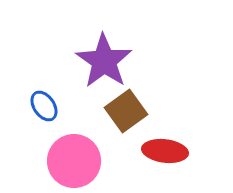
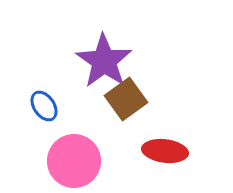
brown square: moved 12 px up
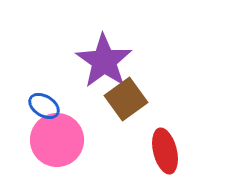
blue ellipse: rotated 24 degrees counterclockwise
red ellipse: rotated 69 degrees clockwise
pink circle: moved 17 px left, 21 px up
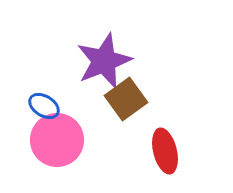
purple star: rotated 16 degrees clockwise
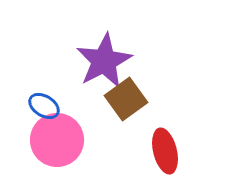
purple star: rotated 6 degrees counterclockwise
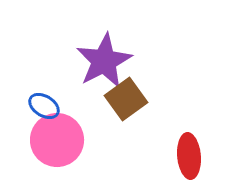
red ellipse: moved 24 px right, 5 px down; rotated 9 degrees clockwise
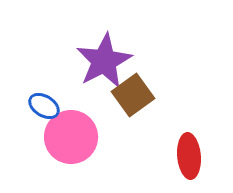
brown square: moved 7 px right, 4 px up
pink circle: moved 14 px right, 3 px up
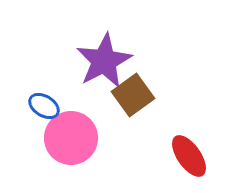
pink circle: moved 1 px down
red ellipse: rotated 30 degrees counterclockwise
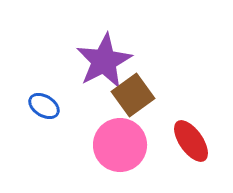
pink circle: moved 49 px right, 7 px down
red ellipse: moved 2 px right, 15 px up
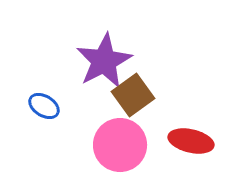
red ellipse: rotated 42 degrees counterclockwise
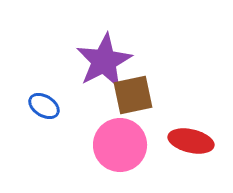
brown square: rotated 24 degrees clockwise
